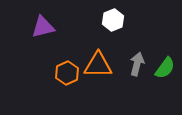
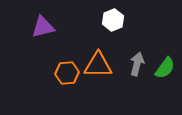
orange hexagon: rotated 20 degrees clockwise
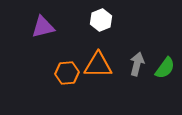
white hexagon: moved 12 px left
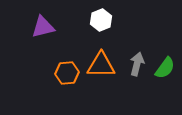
orange triangle: moved 3 px right
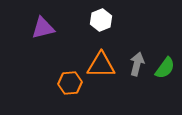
purple triangle: moved 1 px down
orange hexagon: moved 3 px right, 10 px down
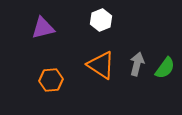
orange triangle: rotated 32 degrees clockwise
orange hexagon: moved 19 px left, 3 px up
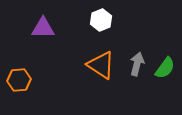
purple triangle: rotated 15 degrees clockwise
orange hexagon: moved 32 px left
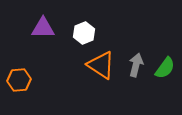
white hexagon: moved 17 px left, 13 px down
gray arrow: moved 1 px left, 1 px down
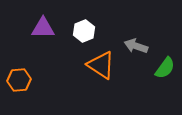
white hexagon: moved 2 px up
gray arrow: moved 19 px up; rotated 85 degrees counterclockwise
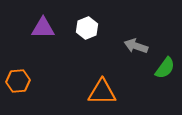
white hexagon: moved 3 px right, 3 px up
orange triangle: moved 1 px right, 27 px down; rotated 32 degrees counterclockwise
orange hexagon: moved 1 px left, 1 px down
